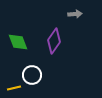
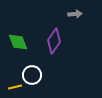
yellow line: moved 1 px right, 1 px up
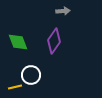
gray arrow: moved 12 px left, 3 px up
white circle: moved 1 px left
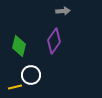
green diamond: moved 1 px right, 4 px down; rotated 35 degrees clockwise
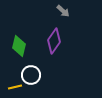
gray arrow: rotated 48 degrees clockwise
